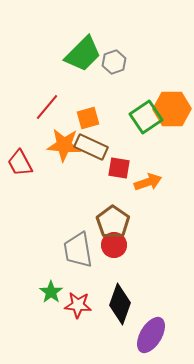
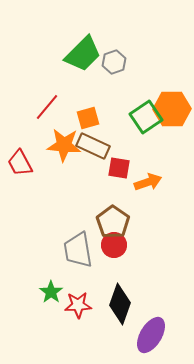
brown rectangle: moved 2 px right, 1 px up
red star: rotated 8 degrees counterclockwise
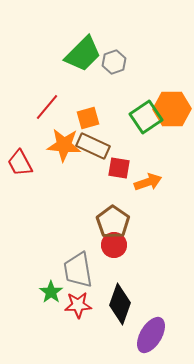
gray trapezoid: moved 20 px down
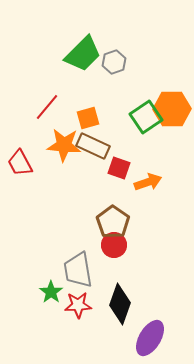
red square: rotated 10 degrees clockwise
purple ellipse: moved 1 px left, 3 px down
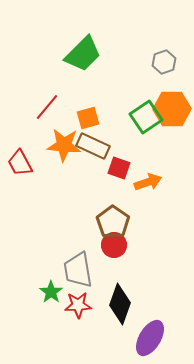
gray hexagon: moved 50 px right
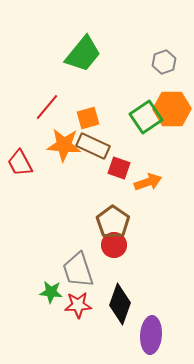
green trapezoid: rotated 6 degrees counterclockwise
gray trapezoid: rotated 9 degrees counterclockwise
green star: rotated 30 degrees counterclockwise
purple ellipse: moved 1 px right, 3 px up; rotated 27 degrees counterclockwise
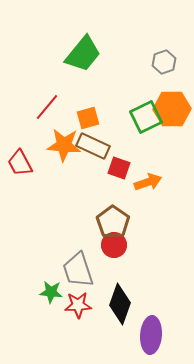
green square: rotated 8 degrees clockwise
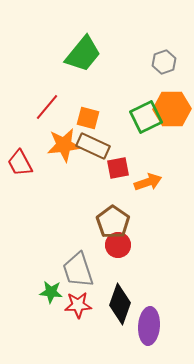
orange square: rotated 30 degrees clockwise
orange star: rotated 12 degrees counterclockwise
red square: moved 1 px left; rotated 30 degrees counterclockwise
red circle: moved 4 px right
purple ellipse: moved 2 px left, 9 px up
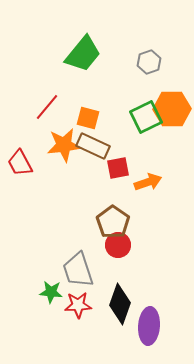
gray hexagon: moved 15 px left
